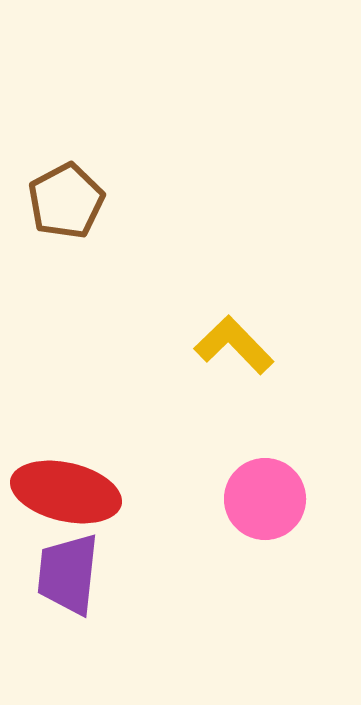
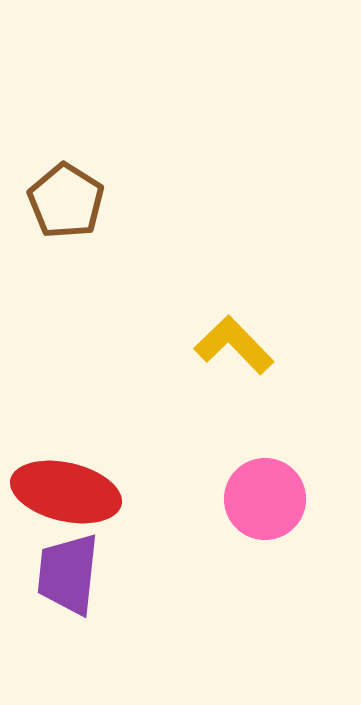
brown pentagon: rotated 12 degrees counterclockwise
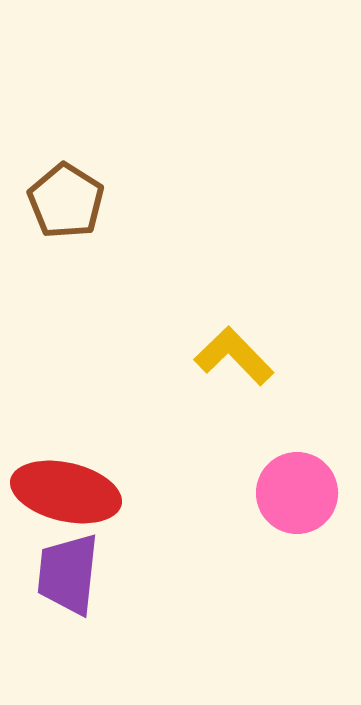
yellow L-shape: moved 11 px down
pink circle: moved 32 px right, 6 px up
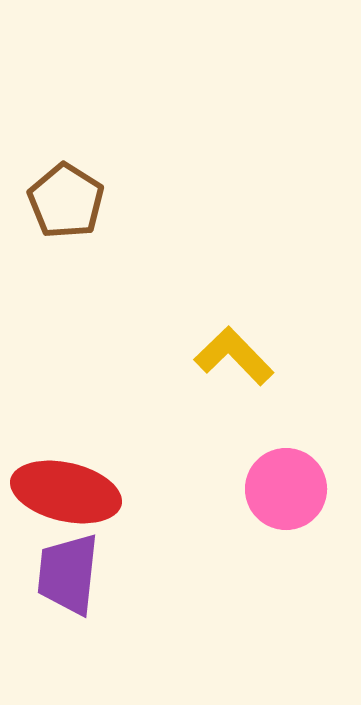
pink circle: moved 11 px left, 4 px up
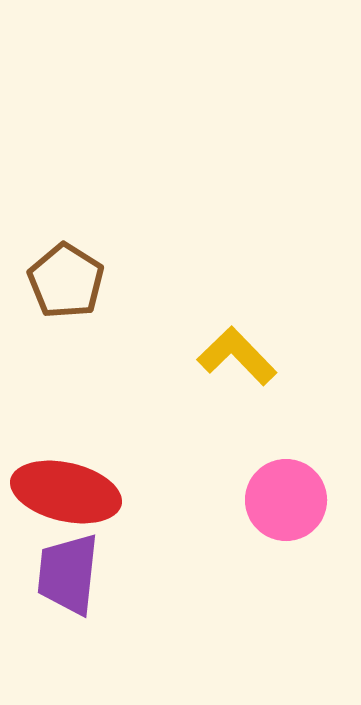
brown pentagon: moved 80 px down
yellow L-shape: moved 3 px right
pink circle: moved 11 px down
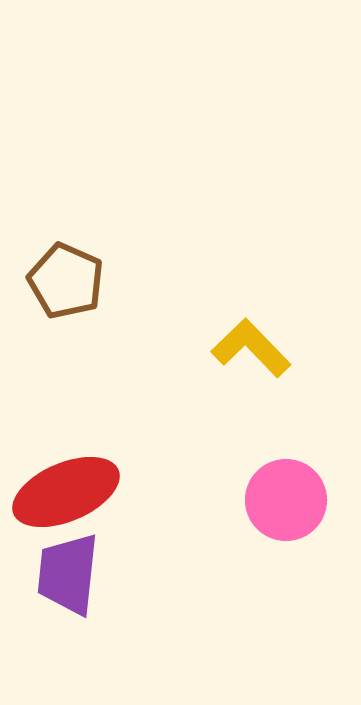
brown pentagon: rotated 8 degrees counterclockwise
yellow L-shape: moved 14 px right, 8 px up
red ellipse: rotated 36 degrees counterclockwise
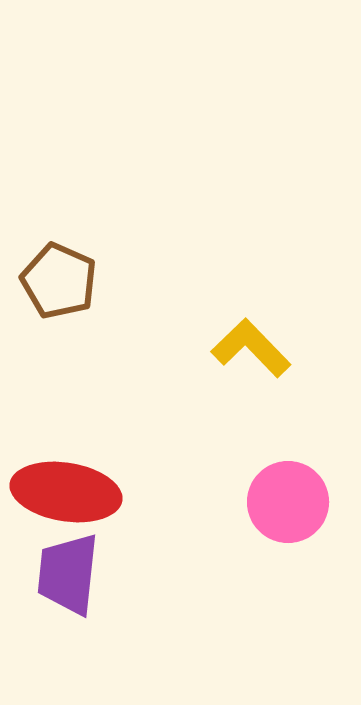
brown pentagon: moved 7 px left
red ellipse: rotated 32 degrees clockwise
pink circle: moved 2 px right, 2 px down
